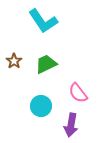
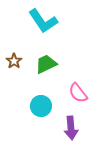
purple arrow: moved 3 px down; rotated 15 degrees counterclockwise
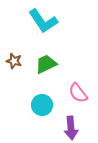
brown star: rotated 21 degrees counterclockwise
cyan circle: moved 1 px right, 1 px up
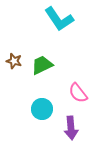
cyan L-shape: moved 16 px right, 2 px up
green trapezoid: moved 4 px left, 1 px down
cyan circle: moved 4 px down
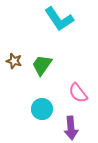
green trapezoid: rotated 30 degrees counterclockwise
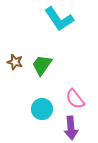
brown star: moved 1 px right, 1 px down
pink semicircle: moved 3 px left, 6 px down
